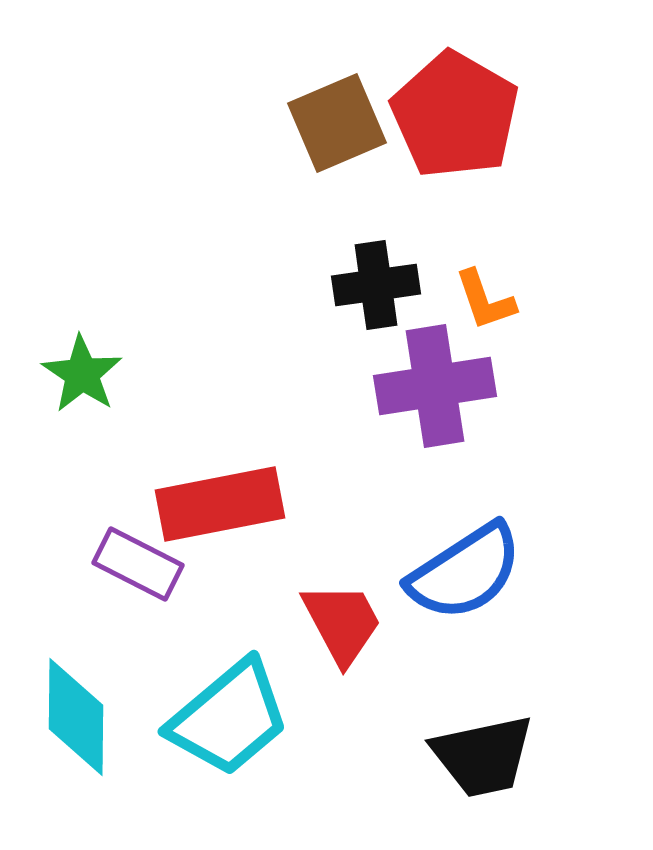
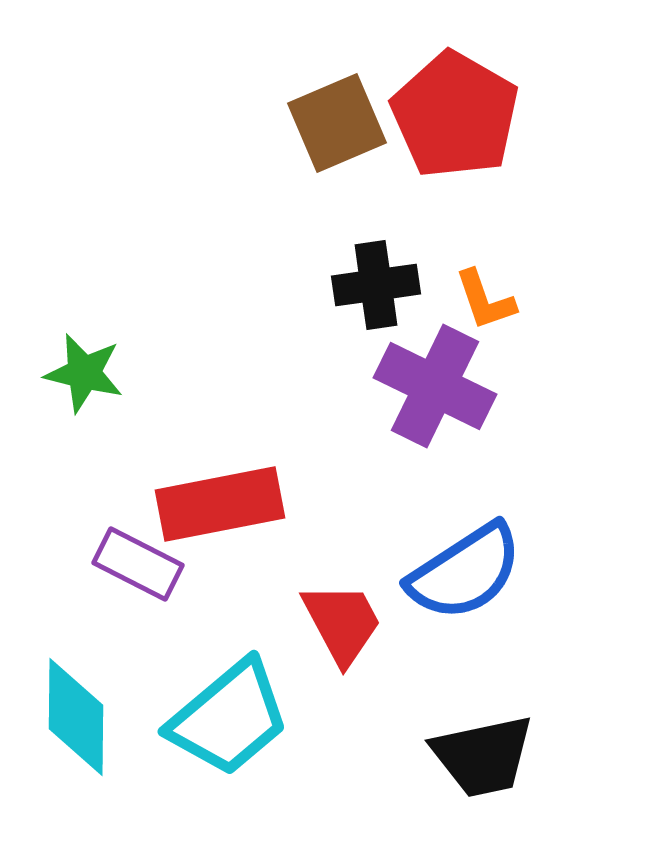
green star: moved 2 px right, 1 px up; rotated 20 degrees counterclockwise
purple cross: rotated 35 degrees clockwise
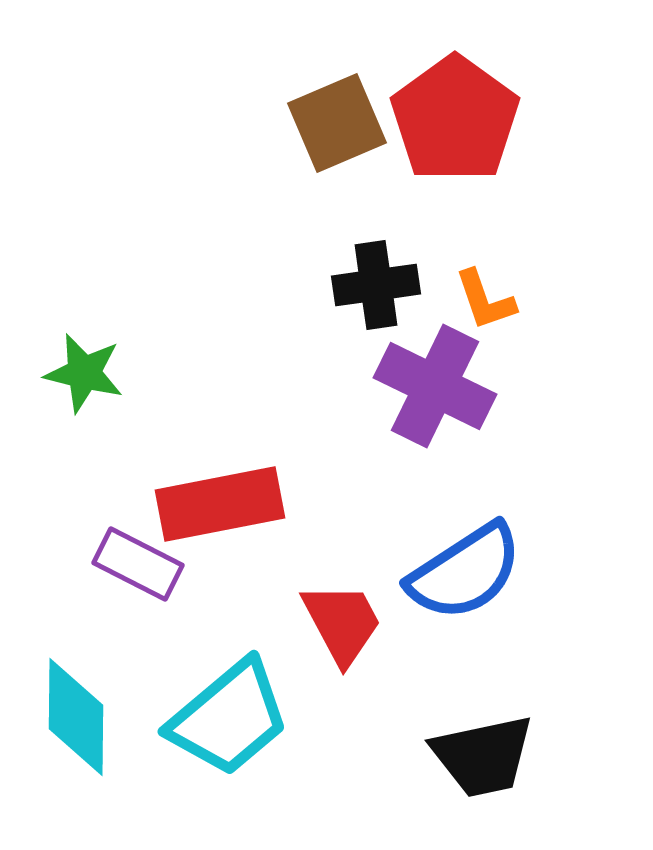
red pentagon: moved 4 px down; rotated 6 degrees clockwise
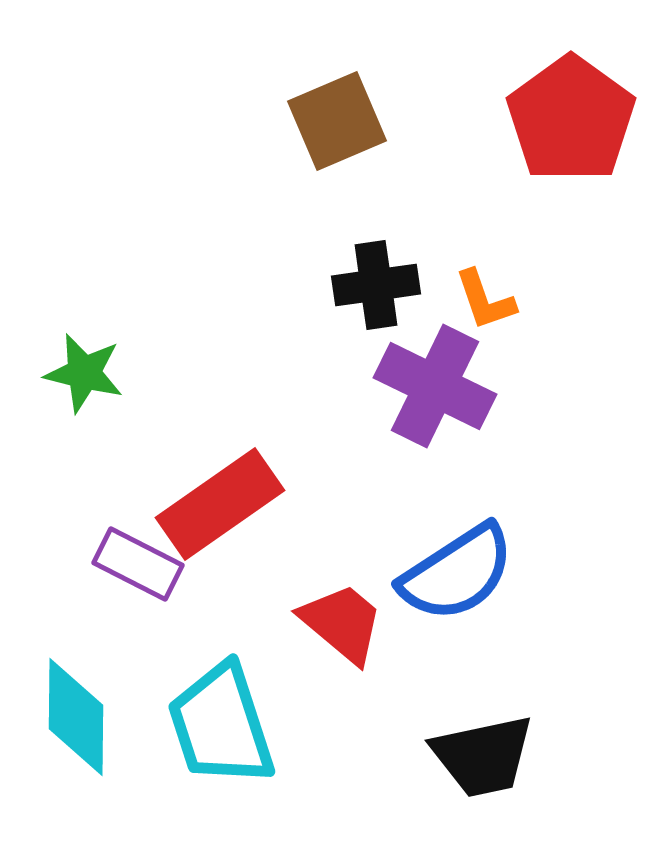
red pentagon: moved 116 px right
brown square: moved 2 px up
red rectangle: rotated 24 degrees counterclockwise
blue semicircle: moved 8 px left, 1 px down
red trapezoid: rotated 22 degrees counterclockwise
cyan trapezoid: moved 8 px left, 7 px down; rotated 112 degrees clockwise
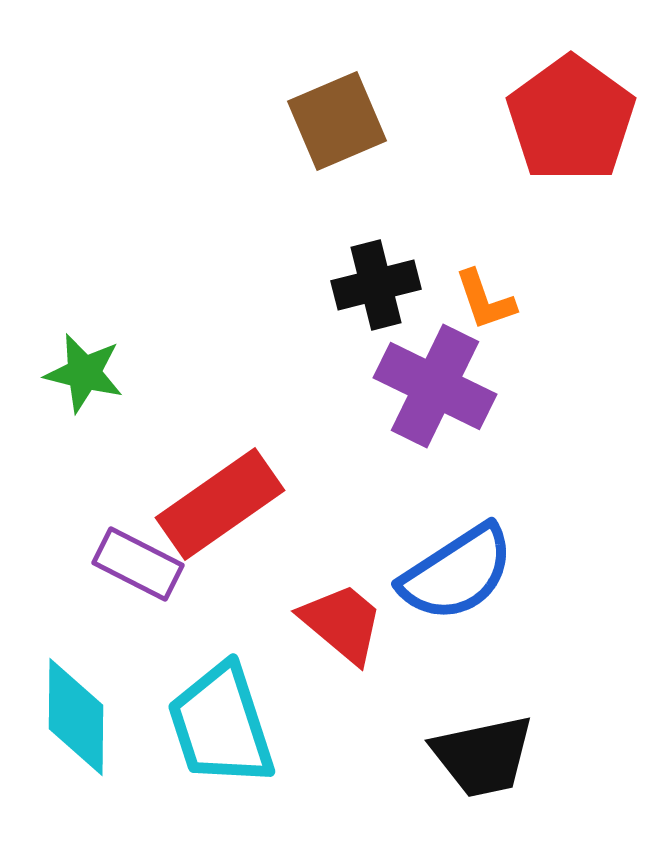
black cross: rotated 6 degrees counterclockwise
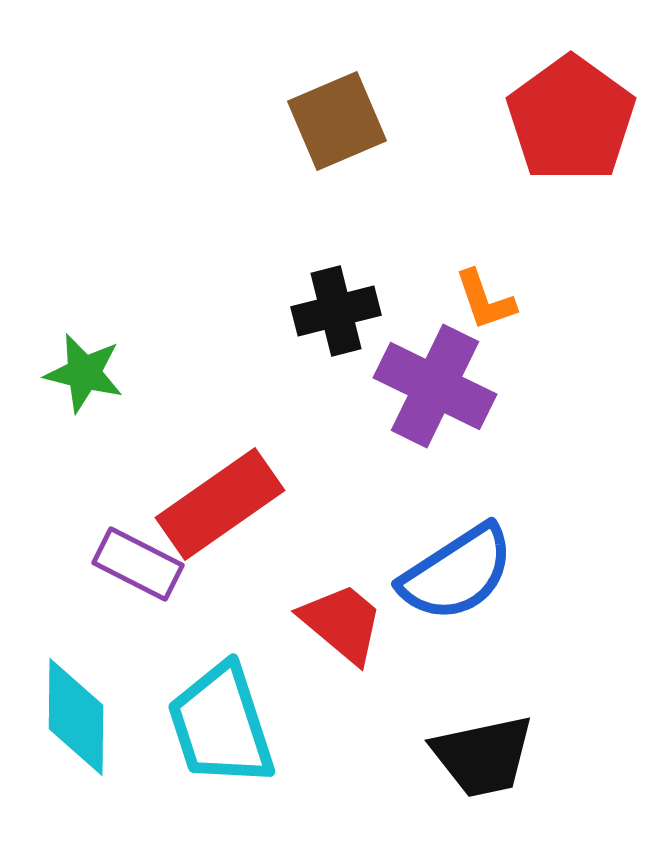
black cross: moved 40 px left, 26 px down
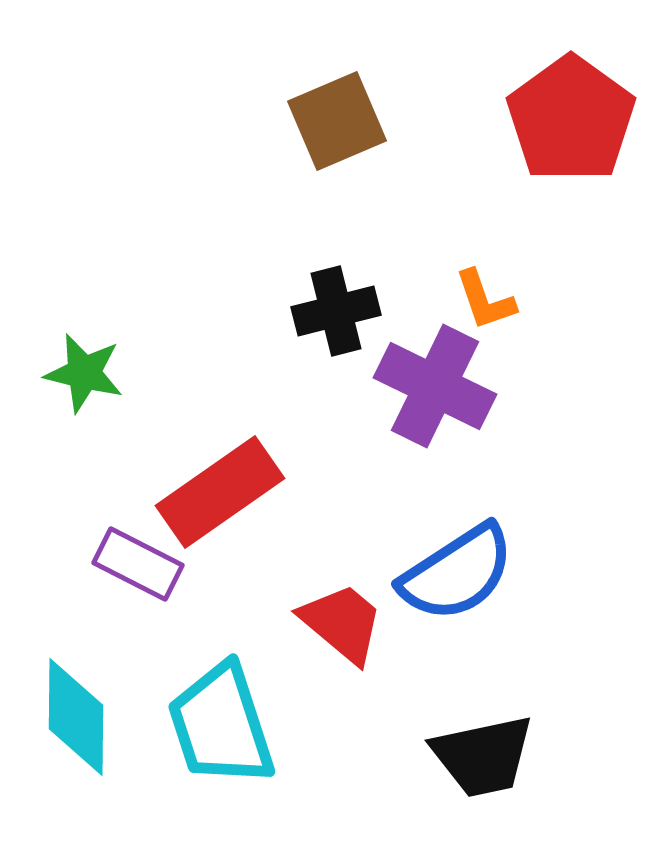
red rectangle: moved 12 px up
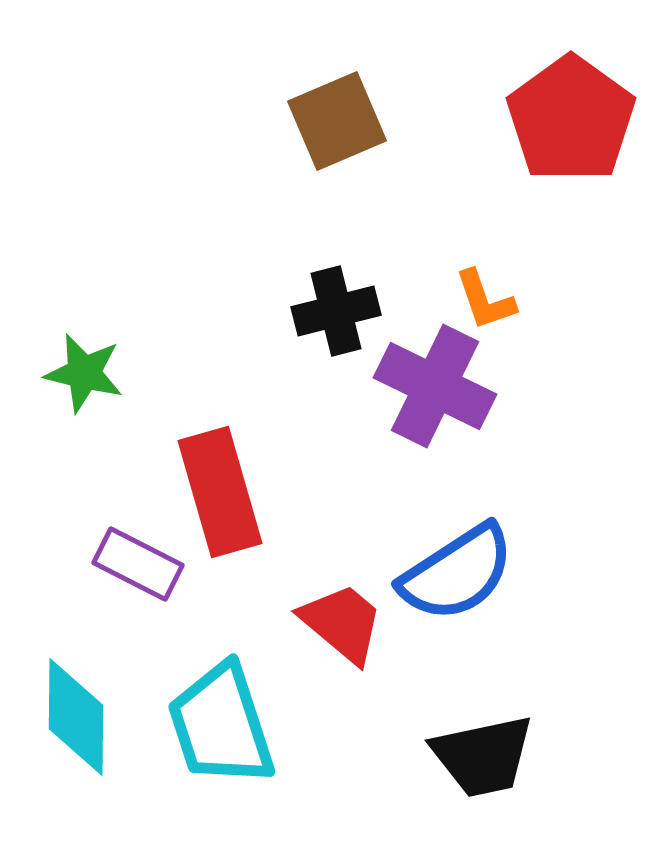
red rectangle: rotated 71 degrees counterclockwise
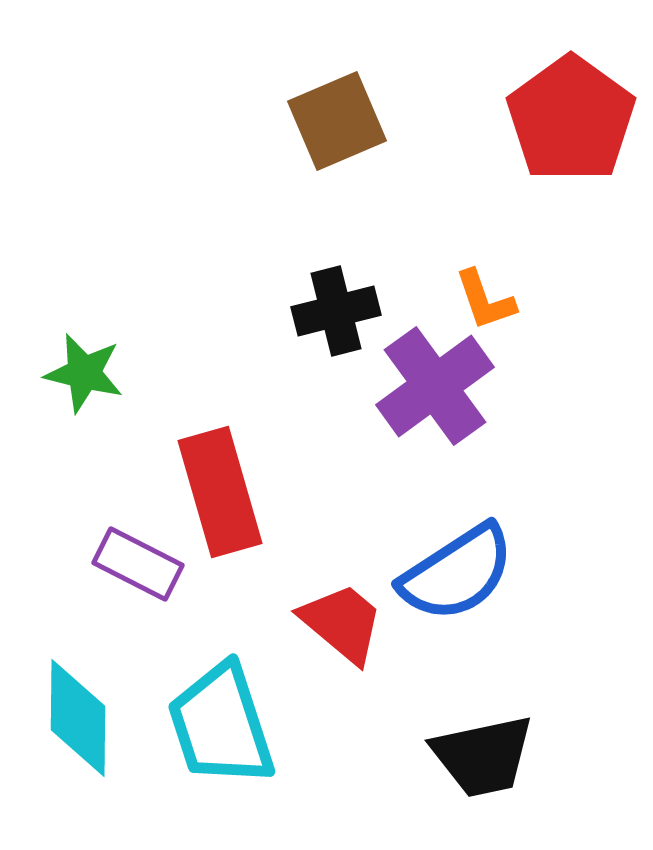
purple cross: rotated 28 degrees clockwise
cyan diamond: moved 2 px right, 1 px down
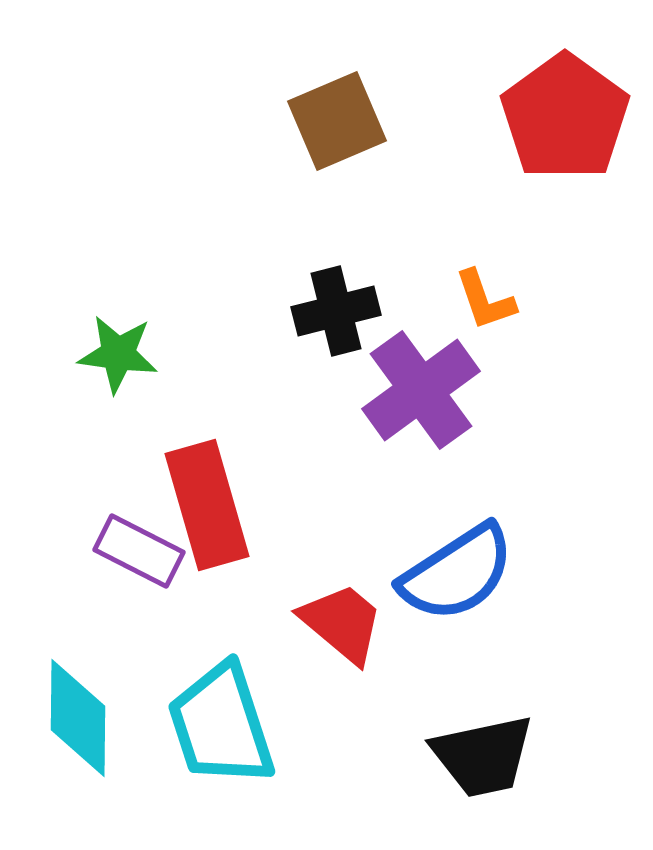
red pentagon: moved 6 px left, 2 px up
green star: moved 34 px right, 19 px up; rotated 6 degrees counterclockwise
purple cross: moved 14 px left, 4 px down
red rectangle: moved 13 px left, 13 px down
purple rectangle: moved 1 px right, 13 px up
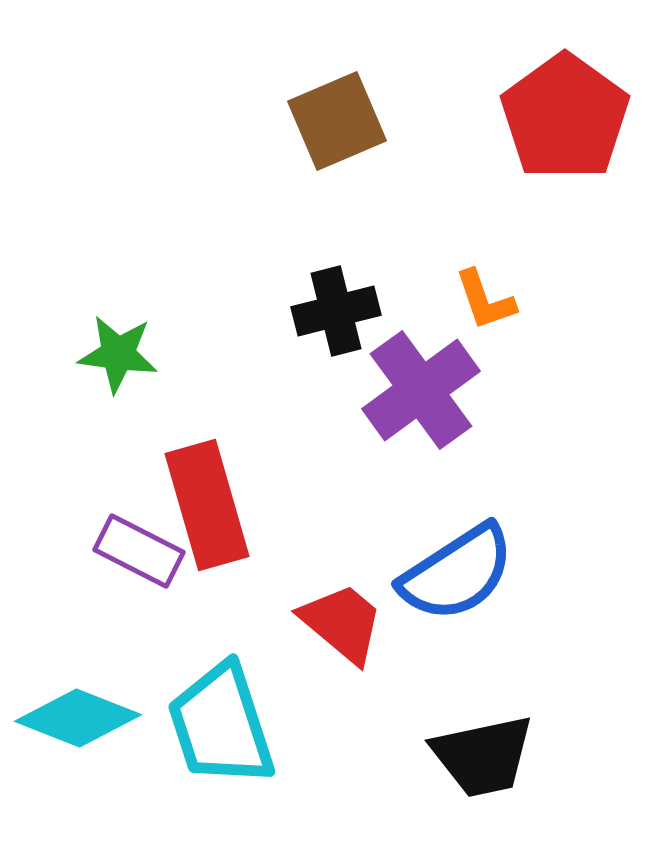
cyan diamond: rotated 69 degrees counterclockwise
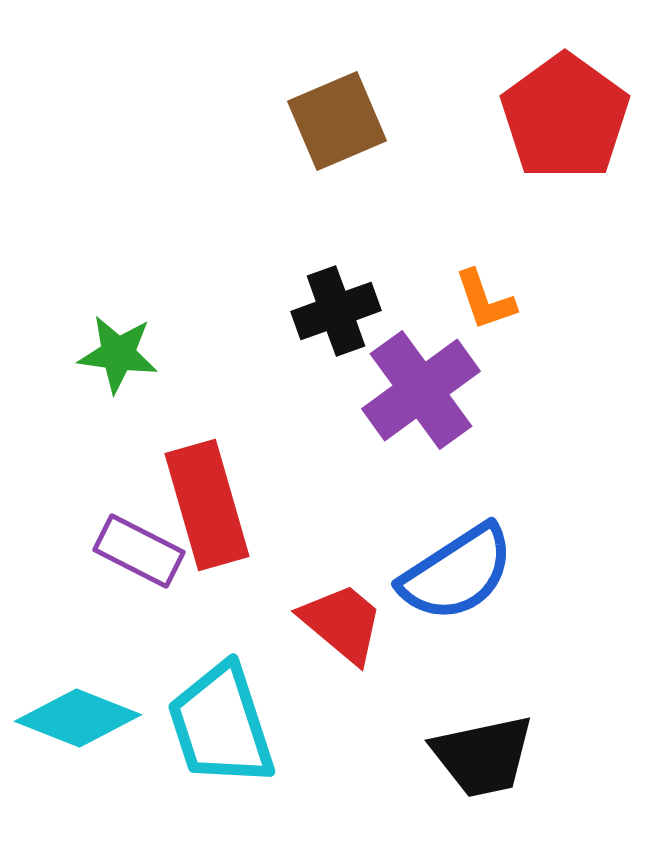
black cross: rotated 6 degrees counterclockwise
